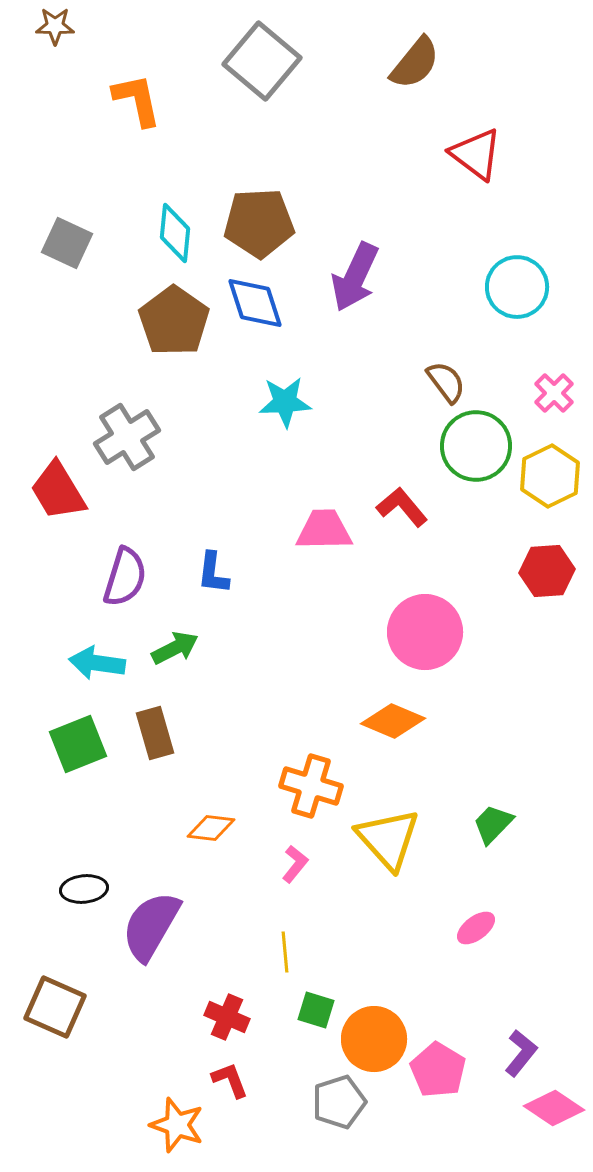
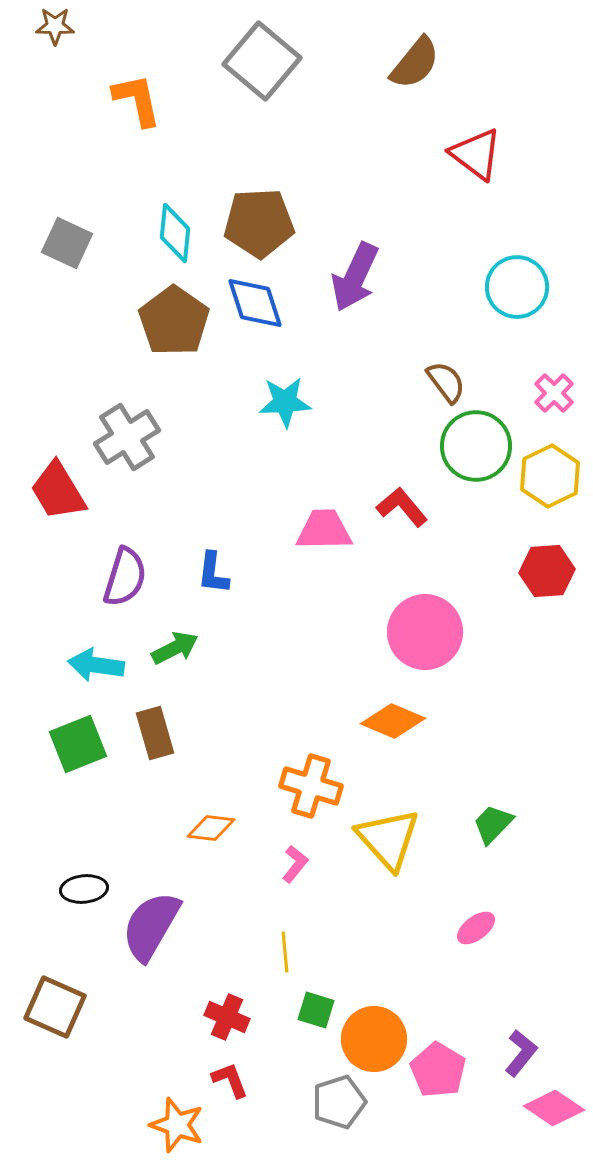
cyan arrow at (97, 663): moved 1 px left, 2 px down
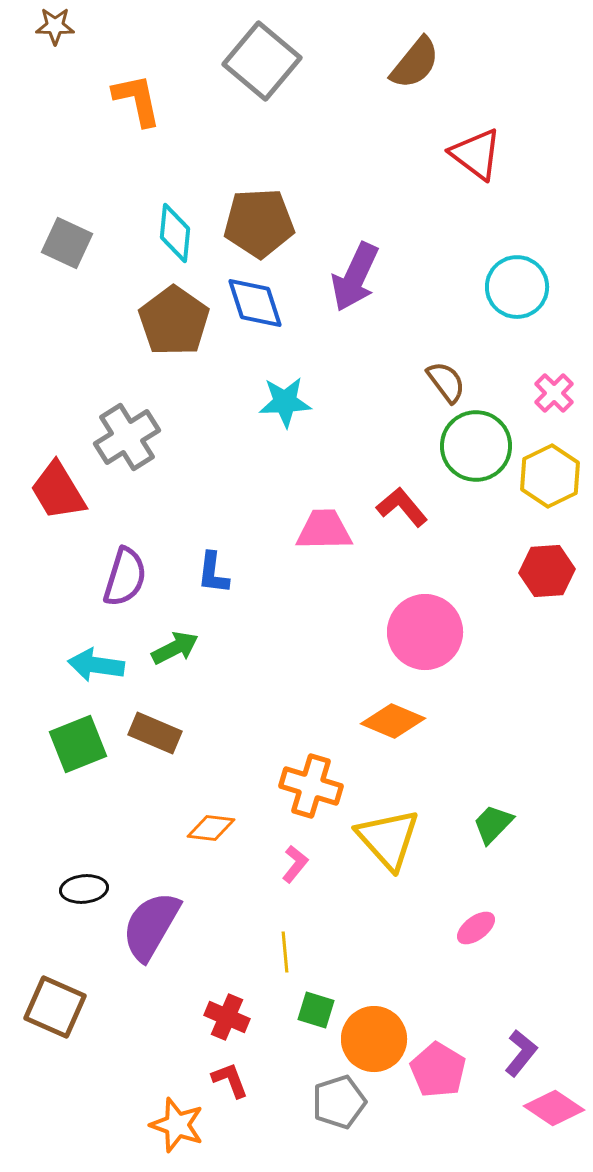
brown rectangle at (155, 733): rotated 51 degrees counterclockwise
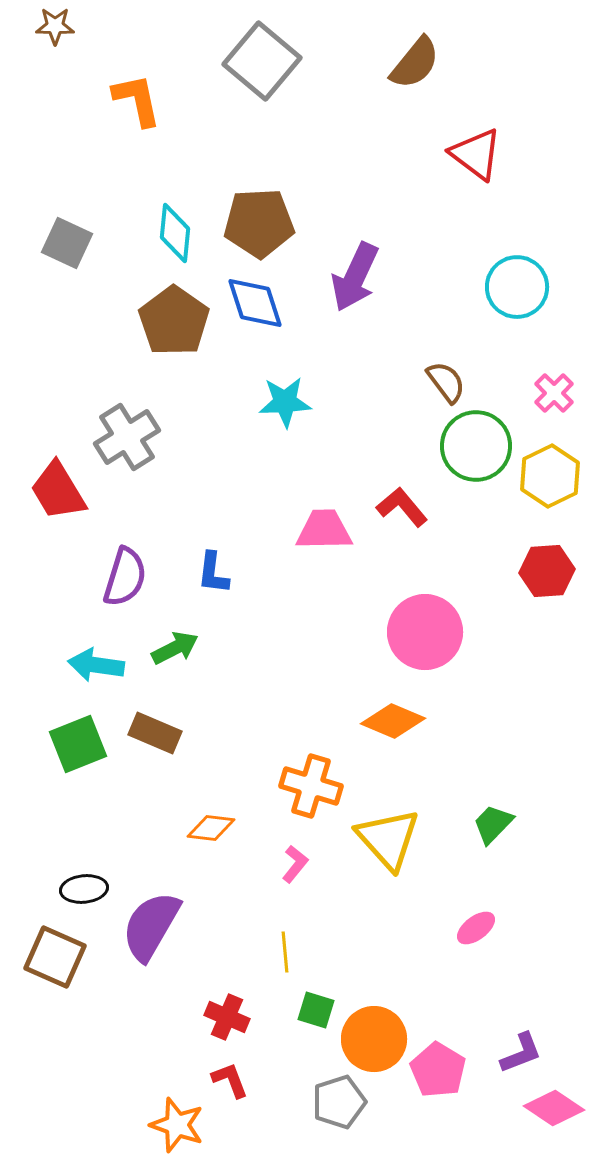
brown square at (55, 1007): moved 50 px up
purple L-shape at (521, 1053): rotated 30 degrees clockwise
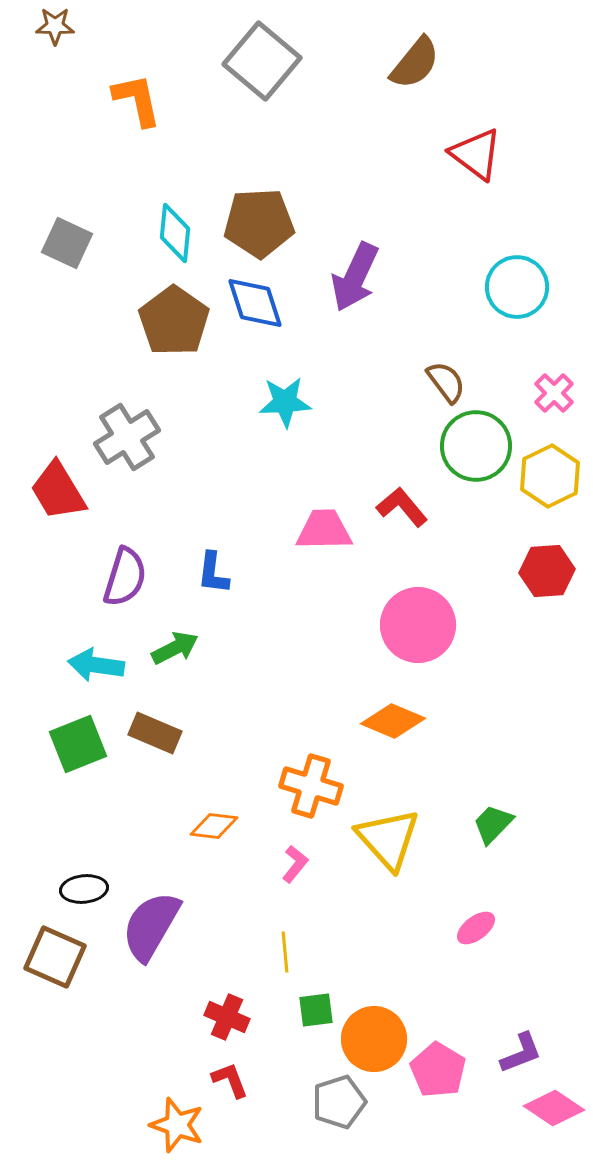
pink circle at (425, 632): moved 7 px left, 7 px up
orange diamond at (211, 828): moved 3 px right, 2 px up
green square at (316, 1010): rotated 24 degrees counterclockwise
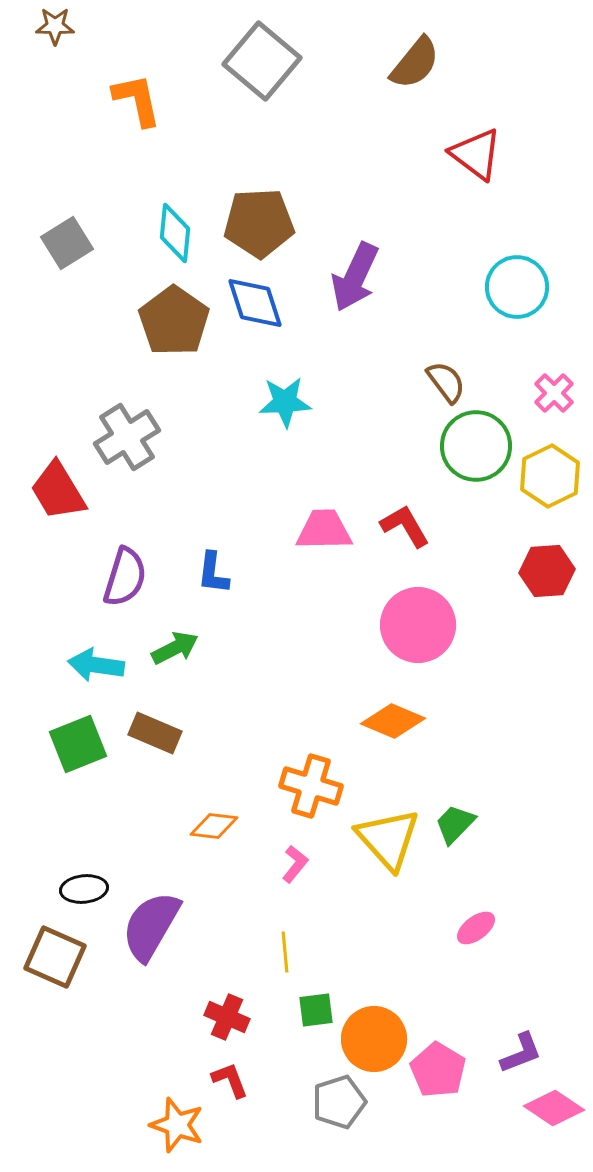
gray square at (67, 243): rotated 33 degrees clockwise
red L-shape at (402, 507): moved 3 px right, 19 px down; rotated 10 degrees clockwise
green trapezoid at (493, 824): moved 38 px left
